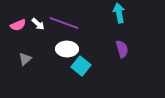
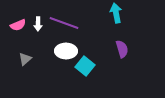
cyan arrow: moved 3 px left
white arrow: rotated 48 degrees clockwise
white ellipse: moved 1 px left, 2 px down
cyan square: moved 4 px right
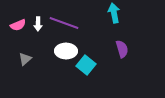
cyan arrow: moved 2 px left
cyan square: moved 1 px right, 1 px up
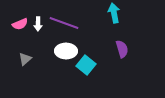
pink semicircle: moved 2 px right, 1 px up
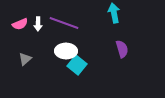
cyan square: moved 9 px left
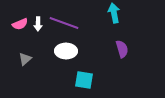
cyan square: moved 7 px right, 15 px down; rotated 30 degrees counterclockwise
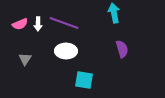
gray triangle: rotated 16 degrees counterclockwise
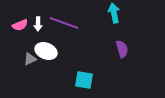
pink semicircle: moved 1 px down
white ellipse: moved 20 px left; rotated 20 degrees clockwise
gray triangle: moved 5 px right; rotated 32 degrees clockwise
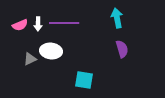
cyan arrow: moved 3 px right, 5 px down
purple line: rotated 20 degrees counterclockwise
white ellipse: moved 5 px right; rotated 15 degrees counterclockwise
